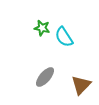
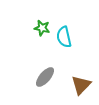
cyan semicircle: rotated 20 degrees clockwise
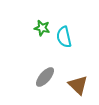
brown triangle: moved 3 px left; rotated 30 degrees counterclockwise
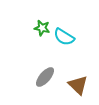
cyan semicircle: rotated 45 degrees counterclockwise
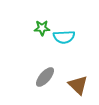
green star: rotated 14 degrees counterclockwise
cyan semicircle: rotated 35 degrees counterclockwise
